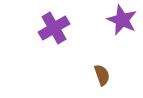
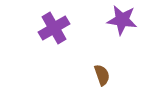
purple star: rotated 16 degrees counterclockwise
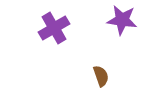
brown semicircle: moved 1 px left, 1 px down
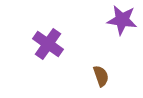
purple cross: moved 6 px left, 16 px down; rotated 24 degrees counterclockwise
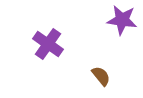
brown semicircle: rotated 20 degrees counterclockwise
